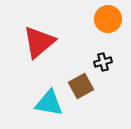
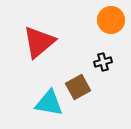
orange circle: moved 3 px right, 1 px down
brown square: moved 3 px left, 1 px down
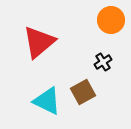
black cross: rotated 18 degrees counterclockwise
brown square: moved 5 px right, 5 px down
cyan triangle: moved 2 px left, 2 px up; rotated 16 degrees clockwise
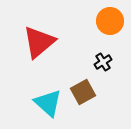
orange circle: moved 1 px left, 1 px down
cyan triangle: moved 1 px right, 2 px down; rotated 16 degrees clockwise
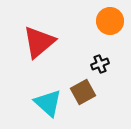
black cross: moved 3 px left, 2 px down; rotated 12 degrees clockwise
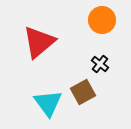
orange circle: moved 8 px left, 1 px up
black cross: rotated 30 degrees counterclockwise
cyan triangle: rotated 12 degrees clockwise
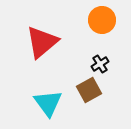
red triangle: moved 3 px right
black cross: rotated 18 degrees clockwise
brown square: moved 6 px right, 2 px up
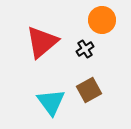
black cross: moved 15 px left, 15 px up
cyan triangle: moved 3 px right, 1 px up
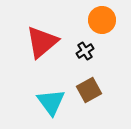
black cross: moved 2 px down
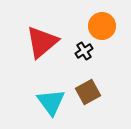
orange circle: moved 6 px down
black cross: moved 1 px left
brown square: moved 1 px left, 2 px down
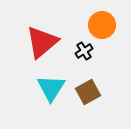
orange circle: moved 1 px up
cyan triangle: moved 14 px up; rotated 8 degrees clockwise
